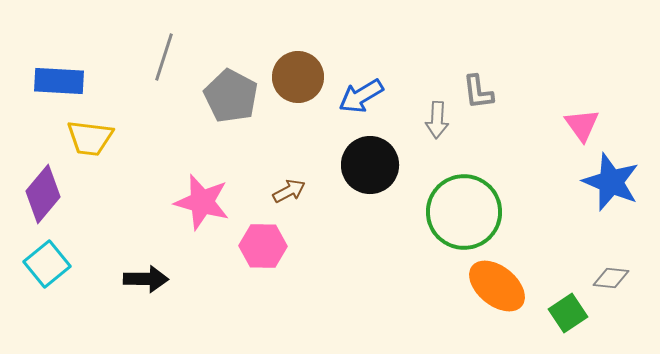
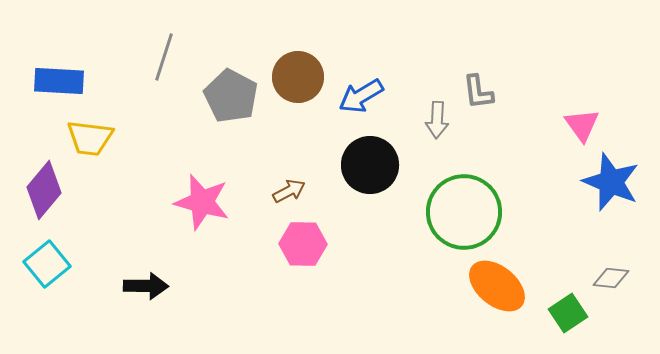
purple diamond: moved 1 px right, 4 px up
pink hexagon: moved 40 px right, 2 px up
black arrow: moved 7 px down
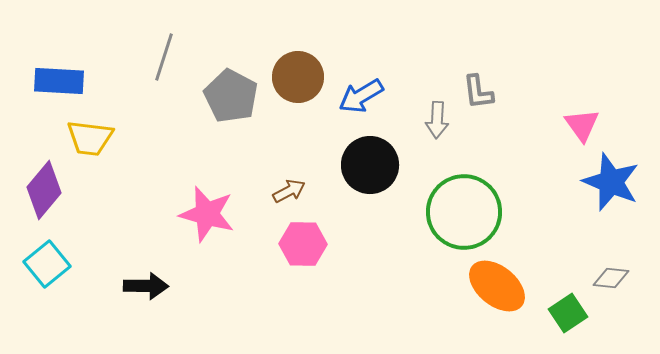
pink star: moved 5 px right, 12 px down
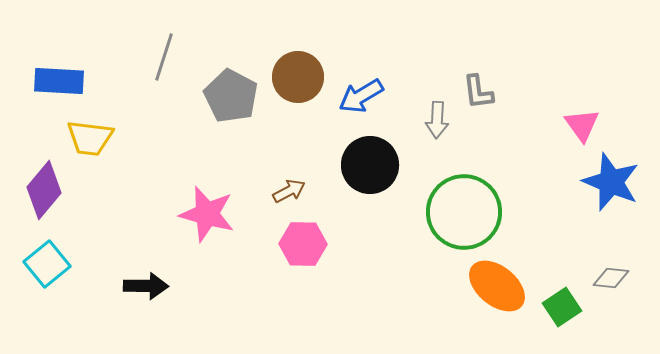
green square: moved 6 px left, 6 px up
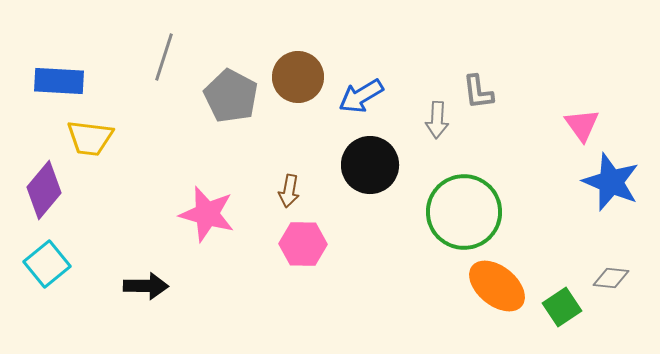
brown arrow: rotated 128 degrees clockwise
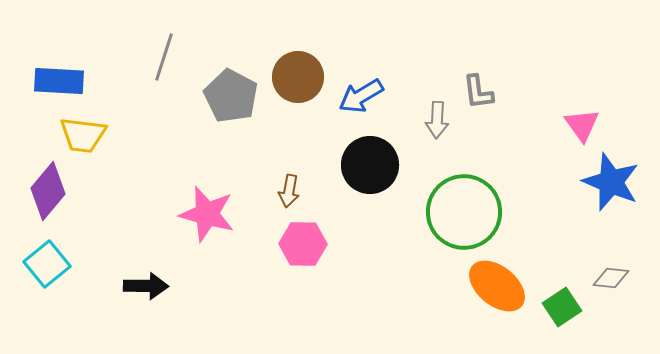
yellow trapezoid: moved 7 px left, 3 px up
purple diamond: moved 4 px right, 1 px down
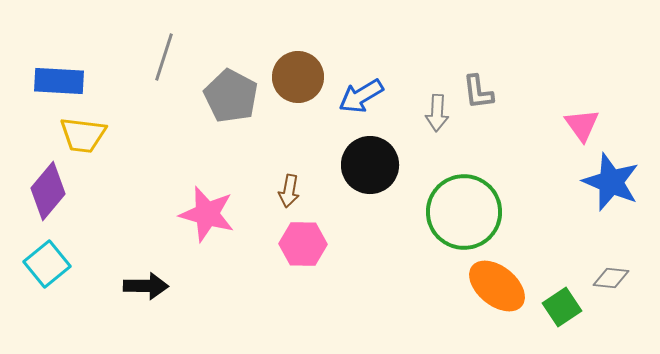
gray arrow: moved 7 px up
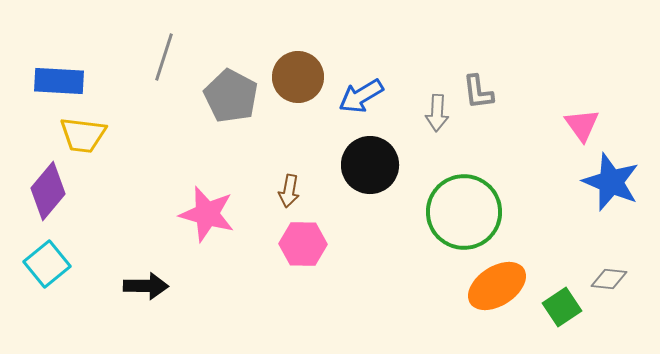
gray diamond: moved 2 px left, 1 px down
orange ellipse: rotated 72 degrees counterclockwise
